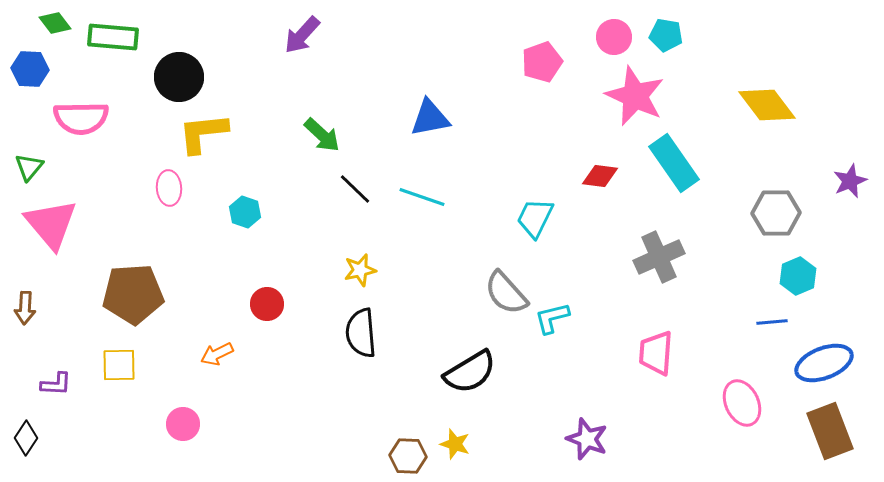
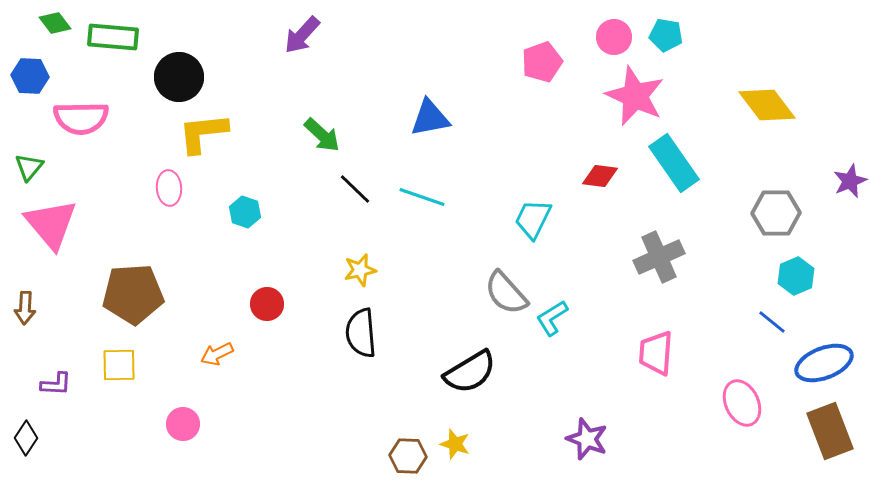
blue hexagon at (30, 69): moved 7 px down
cyan trapezoid at (535, 218): moved 2 px left, 1 px down
cyan hexagon at (798, 276): moved 2 px left
cyan L-shape at (552, 318): rotated 18 degrees counterclockwise
blue line at (772, 322): rotated 44 degrees clockwise
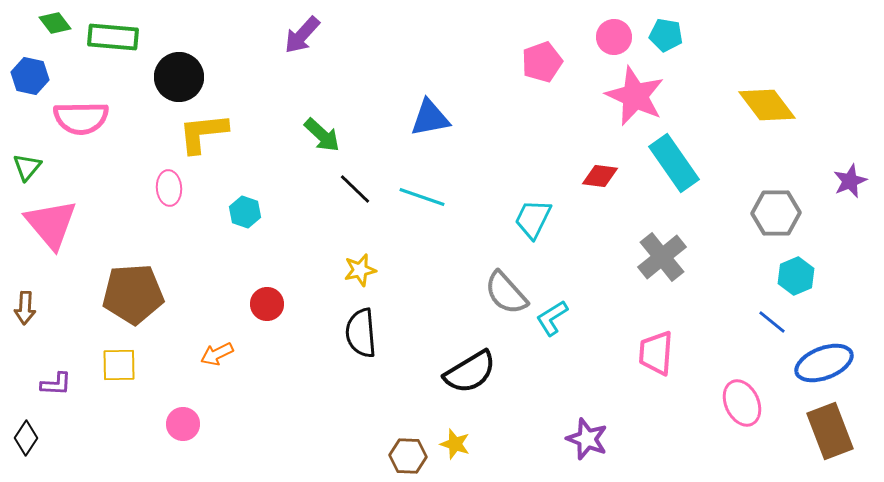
blue hexagon at (30, 76): rotated 9 degrees clockwise
green triangle at (29, 167): moved 2 px left
gray cross at (659, 257): moved 3 px right; rotated 15 degrees counterclockwise
